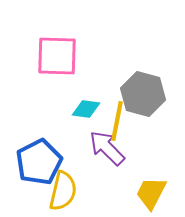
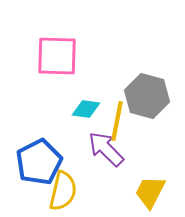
gray hexagon: moved 4 px right, 2 px down
purple arrow: moved 1 px left, 1 px down
yellow trapezoid: moved 1 px left, 1 px up
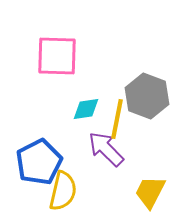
gray hexagon: rotated 6 degrees clockwise
cyan diamond: rotated 16 degrees counterclockwise
yellow line: moved 2 px up
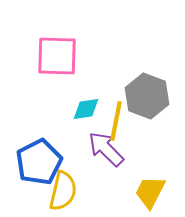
yellow line: moved 1 px left, 2 px down
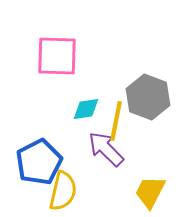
gray hexagon: moved 1 px right, 1 px down
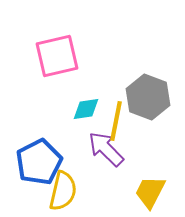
pink square: rotated 15 degrees counterclockwise
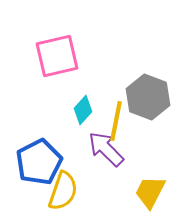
cyan diamond: moved 3 px left, 1 px down; rotated 40 degrees counterclockwise
yellow semicircle: rotated 6 degrees clockwise
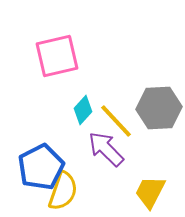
gray hexagon: moved 11 px right, 11 px down; rotated 24 degrees counterclockwise
yellow line: rotated 54 degrees counterclockwise
blue pentagon: moved 2 px right, 5 px down
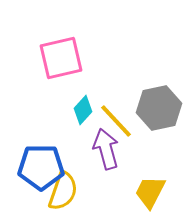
pink square: moved 4 px right, 2 px down
gray hexagon: rotated 9 degrees counterclockwise
purple arrow: rotated 30 degrees clockwise
blue pentagon: rotated 27 degrees clockwise
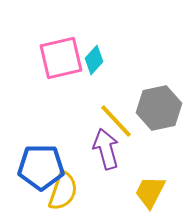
cyan diamond: moved 11 px right, 50 px up
